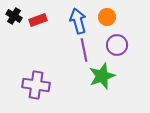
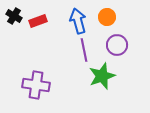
red rectangle: moved 1 px down
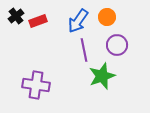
black cross: moved 2 px right; rotated 21 degrees clockwise
blue arrow: rotated 130 degrees counterclockwise
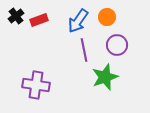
red rectangle: moved 1 px right, 1 px up
green star: moved 3 px right, 1 px down
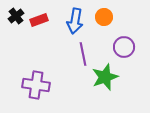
orange circle: moved 3 px left
blue arrow: moved 3 px left; rotated 25 degrees counterclockwise
purple circle: moved 7 px right, 2 px down
purple line: moved 1 px left, 4 px down
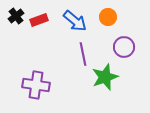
orange circle: moved 4 px right
blue arrow: rotated 60 degrees counterclockwise
